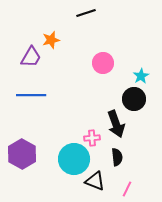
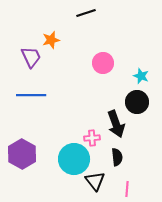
purple trapezoid: rotated 55 degrees counterclockwise
cyan star: rotated 21 degrees counterclockwise
black circle: moved 3 px right, 3 px down
black triangle: rotated 30 degrees clockwise
pink line: rotated 21 degrees counterclockwise
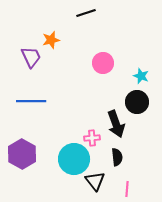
blue line: moved 6 px down
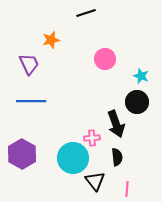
purple trapezoid: moved 2 px left, 7 px down
pink circle: moved 2 px right, 4 px up
cyan circle: moved 1 px left, 1 px up
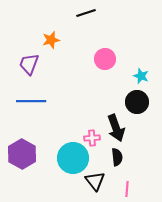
purple trapezoid: rotated 135 degrees counterclockwise
black arrow: moved 4 px down
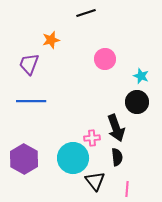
purple hexagon: moved 2 px right, 5 px down
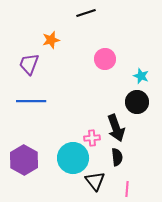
purple hexagon: moved 1 px down
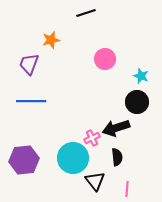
black arrow: rotated 92 degrees clockwise
pink cross: rotated 21 degrees counterclockwise
purple hexagon: rotated 24 degrees clockwise
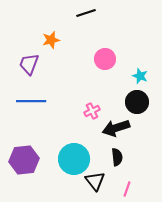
cyan star: moved 1 px left
pink cross: moved 27 px up
cyan circle: moved 1 px right, 1 px down
pink line: rotated 14 degrees clockwise
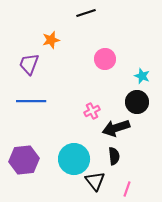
cyan star: moved 2 px right
black semicircle: moved 3 px left, 1 px up
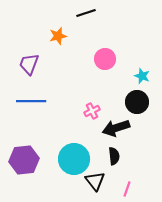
orange star: moved 7 px right, 4 px up
